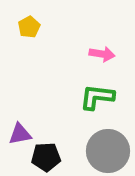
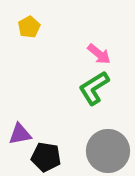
pink arrow: moved 3 px left; rotated 30 degrees clockwise
green L-shape: moved 3 px left, 9 px up; rotated 39 degrees counterclockwise
black pentagon: rotated 12 degrees clockwise
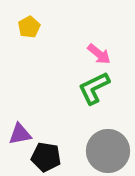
green L-shape: rotated 6 degrees clockwise
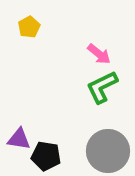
green L-shape: moved 8 px right, 1 px up
purple triangle: moved 1 px left, 5 px down; rotated 20 degrees clockwise
black pentagon: moved 1 px up
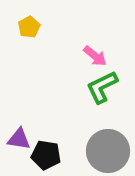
pink arrow: moved 4 px left, 2 px down
black pentagon: moved 1 px up
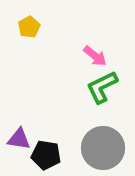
gray circle: moved 5 px left, 3 px up
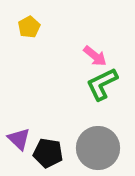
green L-shape: moved 3 px up
purple triangle: rotated 35 degrees clockwise
gray circle: moved 5 px left
black pentagon: moved 2 px right, 2 px up
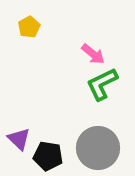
pink arrow: moved 2 px left, 2 px up
black pentagon: moved 3 px down
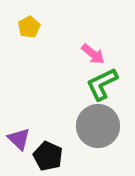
gray circle: moved 22 px up
black pentagon: rotated 16 degrees clockwise
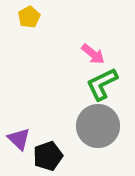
yellow pentagon: moved 10 px up
black pentagon: rotated 28 degrees clockwise
